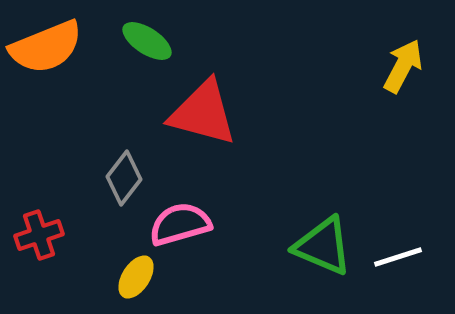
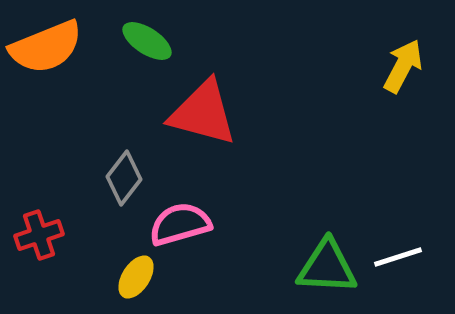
green triangle: moved 4 px right, 21 px down; rotated 20 degrees counterclockwise
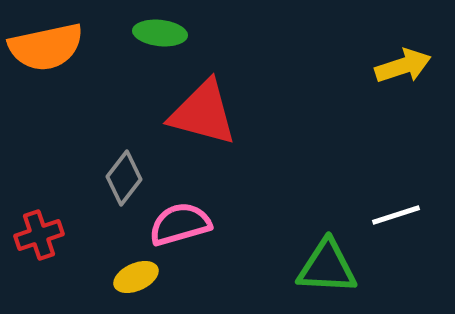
green ellipse: moved 13 px right, 8 px up; rotated 27 degrees counterclockwise
orange semicircle: rotated 10 degrees clockwise
yellow arrow: rotated 44 degrees clockwise
white line: moved 2 px left, 42 px up
yellow ellipse: rotated 33 degrees clockwise
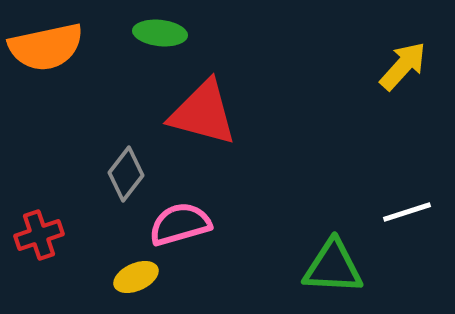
yellow arrow: rotated 30 degrees counterclockwise
gray diamond: moved 2 px right, 4 px up
white line: moved 11 px right, 3 px up
green triangle: moved 6 px right
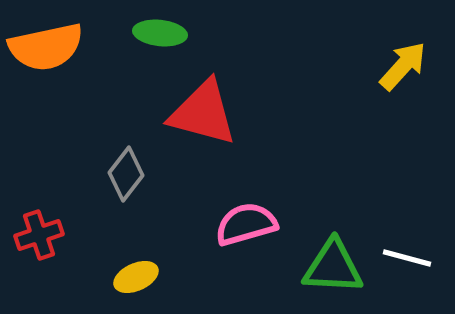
white line: moved 46 px down; rotated 33 degrees clockwise
pink semicircle: moved 66 px right
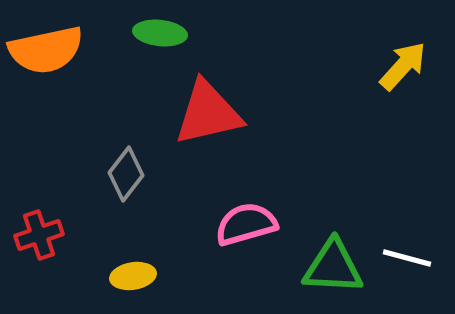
orange semicircle: moved 3 px down
red triangle: moved 5 px right; rotated 28 degrees counterclockwise
yellow ellipse: moved 3 px left, 1 px up; rotated 15 degrees clockwise
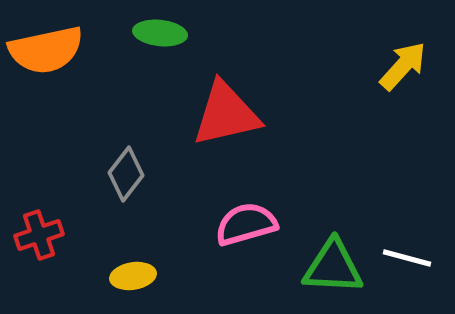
red triangle: moved 18 px right, 1 px down
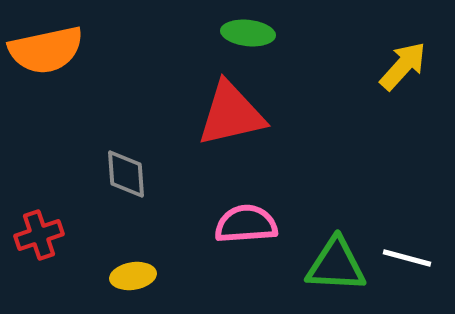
green ellipse: moved 88 px right
red triangle: moved 5 px right
gray diamond: rotated 42 degrees counterclockwise
pink semicircle: rotated 12 degrees clockwise
green triangle: moved 3 px right, 2 px up
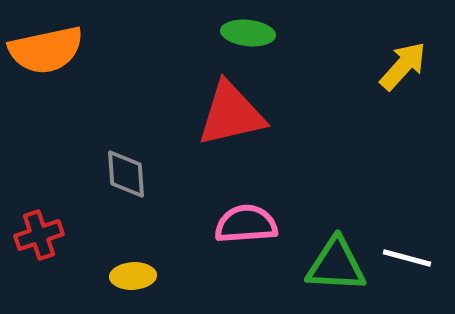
yellow ellipse: rotated 6 degrees clockwise
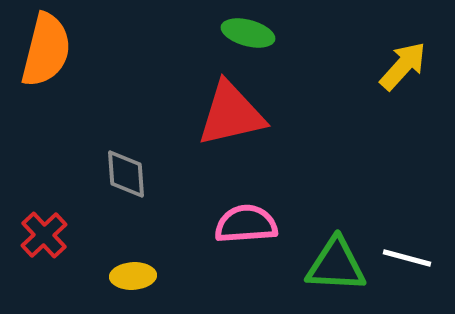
green ellipse: rotated 9 degrees clockwise
orange semicircle: rotated 64 degrees counterclockwise
red cross: moved 5 px right; rotated 24 degrees counterclockwise
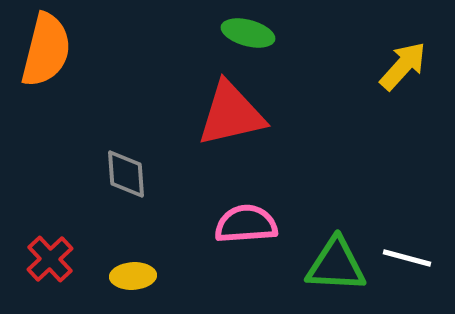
red cross: moved 6 px right, 24 px down
